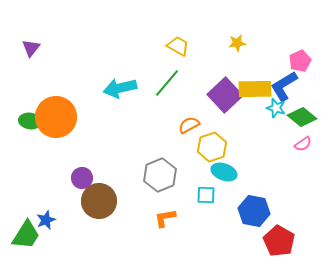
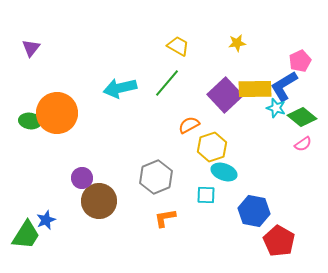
orange circle: moved 1 px right, 4 px up
gray hexagon: moved 4 px left, 2 px down
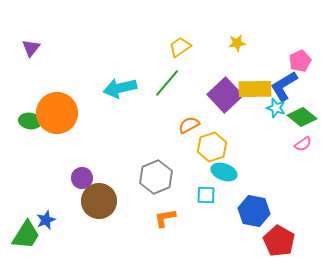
yellow trapezoid: moved 2 px right, 1 px down; rotated 65 degrees counterclockwise
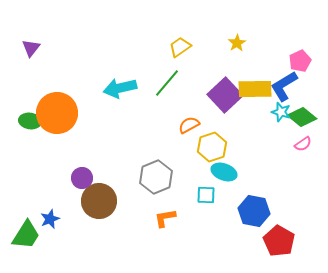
yellow star: rotated 24 degrees counterclockwise
cyan star: moved 5 px right, 4 px down
blue star: moved 4 px right, 1 px up
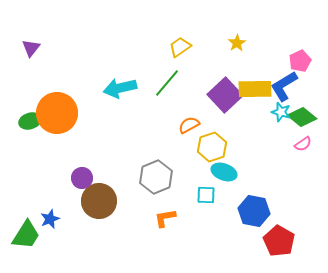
green ellipse: rotated 25 degrees counterclockwise
